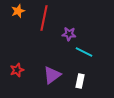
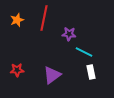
orange star: moved 1 px left, 9 px down
red star: rotated 16 degrees clockwise
white rectangle: moved 11 px right, 9 px up; rotated 24 degrees counterclockwise
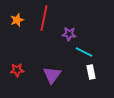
purple triangle: rotated 18 degrees counterclockwise
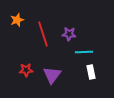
red line: moved 1 px left, 16 px down; rotated 30 degrees counterclockwise
cyan line: rotated 30 degrees counterclockwise
red star: moved 9 px right
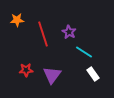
orange star: rotated 16 degrees clockwise
purple star: moved 2 px up; rotated 24 degrees clockwise
cyan line: rotated 36 degrees clockwise
white rectangle: moved 2 px right, 2 px down; rotated 24 degrees counterclockwise
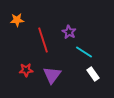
red line: moved 6 px down
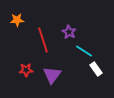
cyan line: moved 1 px up
white rectangle: moved 3 px right, 5 px up
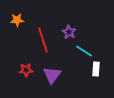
white rectangle: rotated 40 degrees clockwise
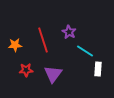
orange star: moved 2 px left, 25 px down
cyan line: moved 1 px right
white rectangle: moved 2 px right
purple triangle: moved 1 px right, 1 px up
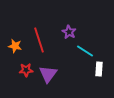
red line: moved 4 px left
orange star: moved 1 px down; rotated 16 degrees clockwise
white rectangle: moved 1 px right
purple triangle: moved 5 px left
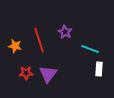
purple star: moved 4 px left
cyan line: moved 5 px right, 2 px up; rotated 12 degrees counterclockwise
red star: moved 3 px down
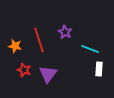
red star: moved 2 px left, 3 px up; rotated 24 degrees clockwise
